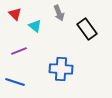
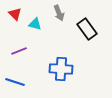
cyan triangle: moved 2 px up; rotated 24 degrees counterclockwise
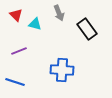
red triangle: moved 1 px right, 1 px down
blue cross: moved 1 px right, 1 px down
